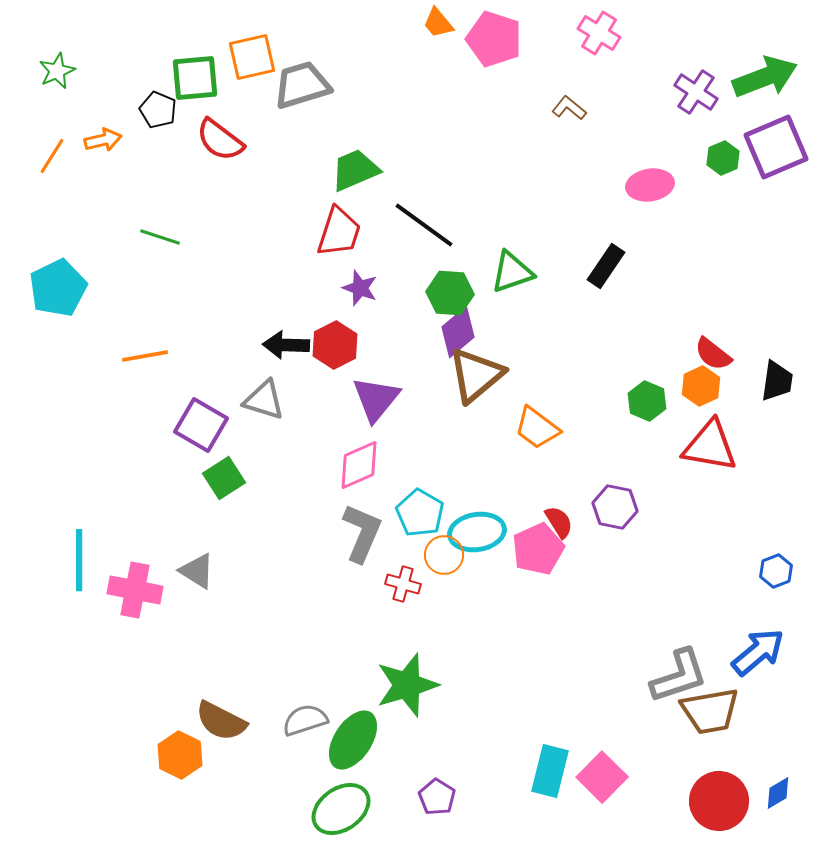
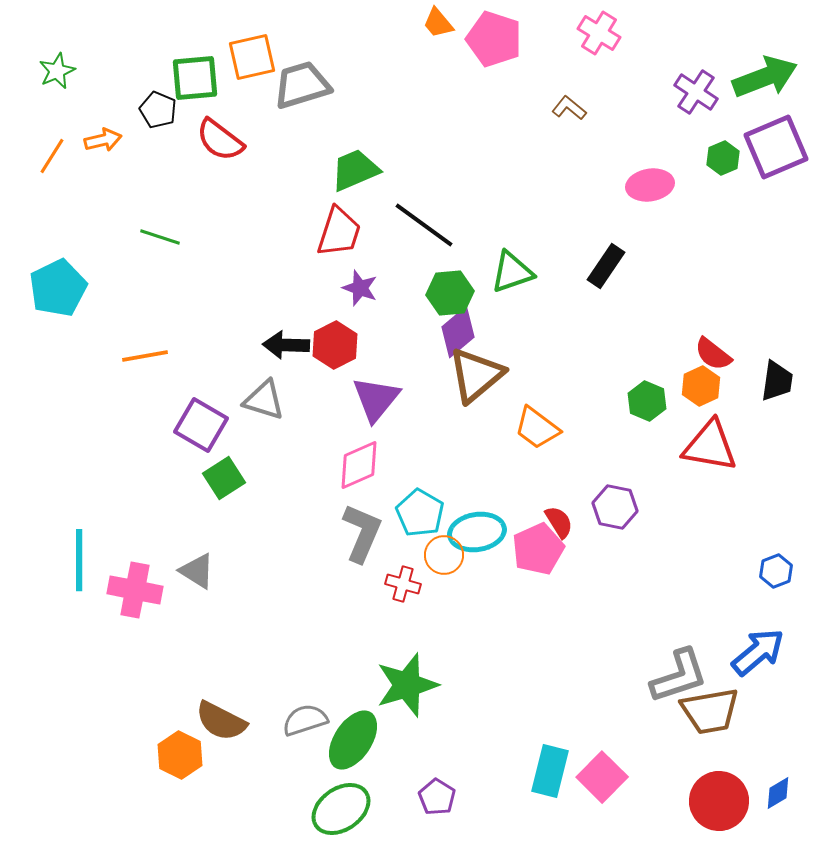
green hexagon at (450, 293): rotated 9 degrees counterclockwise
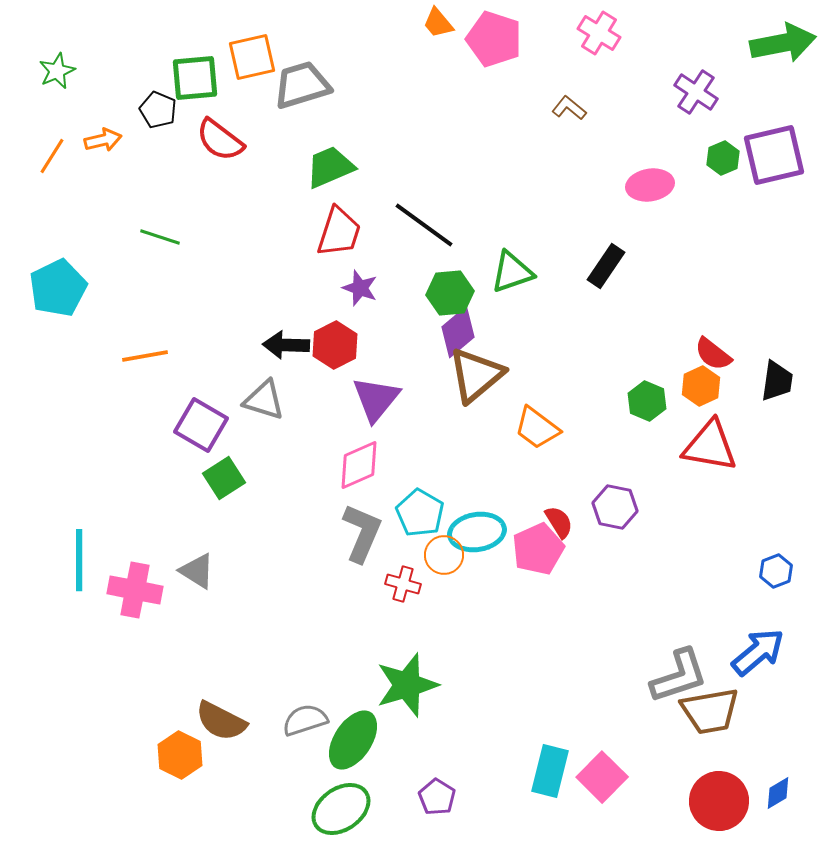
green arrow at (765, 77): moved 18 px right, 34 px up; rotated 10 degrees clockwise
purple square at (776, 147): moved 2 px left, 8 px down; rotated 10 degrees clockwise
green trapezoid at (355, 170): moved 25 px left, 3 px up
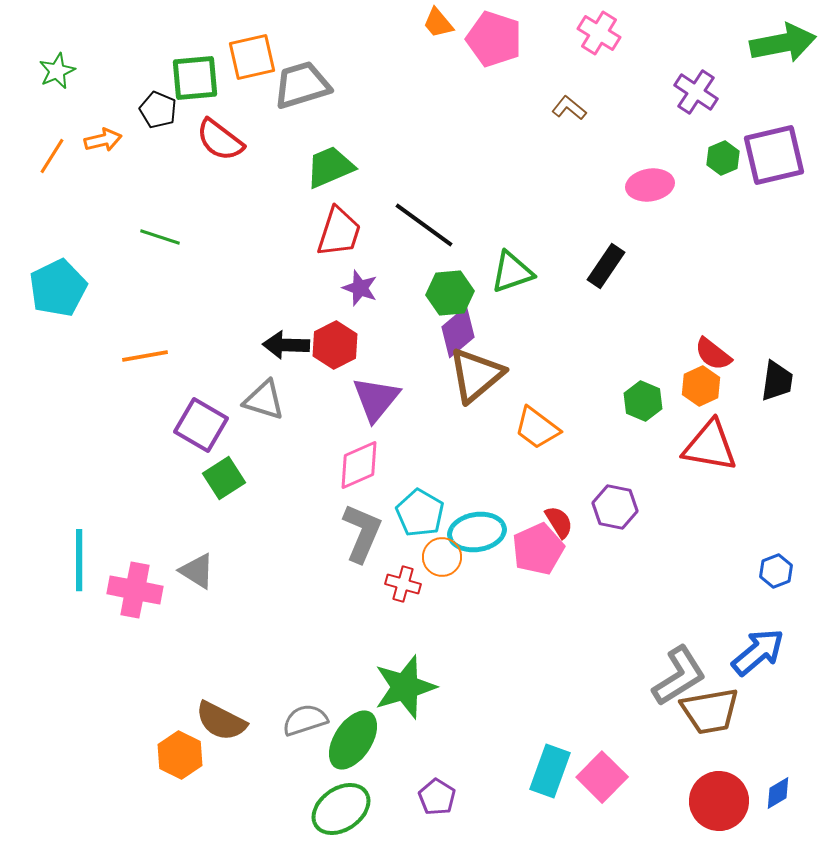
green hexagon at (647, 401): moved 4 px left
orange circle at (444, 555): moved 2 px left, 2 px down
gray L-shape at (679, 676): rotated 14 degrees counterclockwise
green star at (407, 685): moved 2 px left, 2 px down
cyan rectangle at (550, 771): rotated 6 degrees clockwise
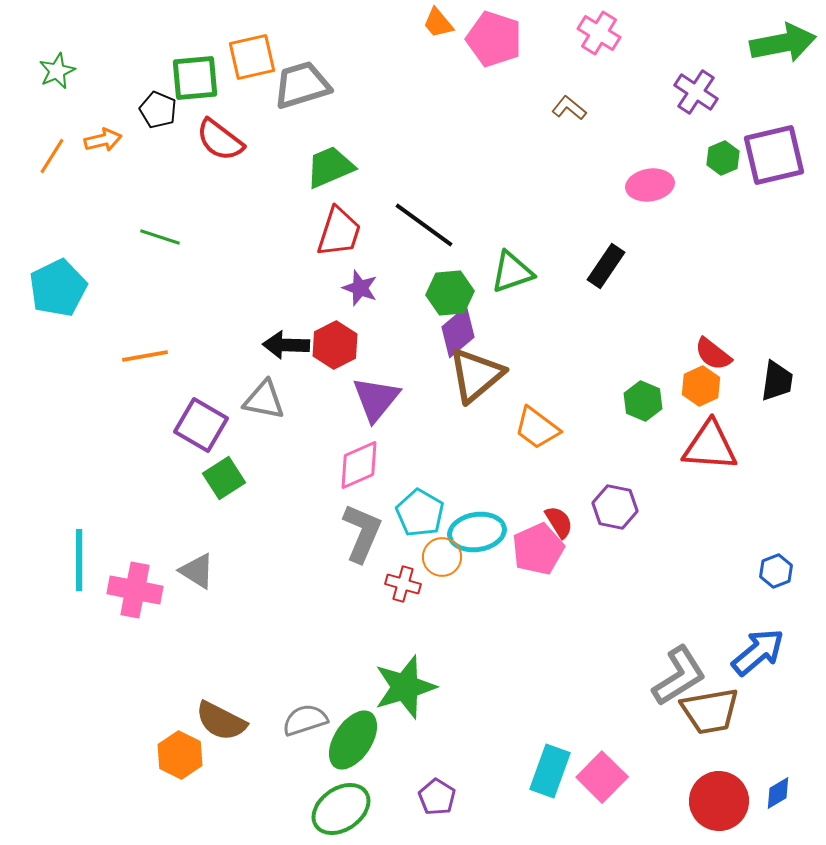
gray triangle at (264, 400): rotated 6 degrees counterclockwise
red triangle at (710, 446): rotated 6 degrees counterclockwise
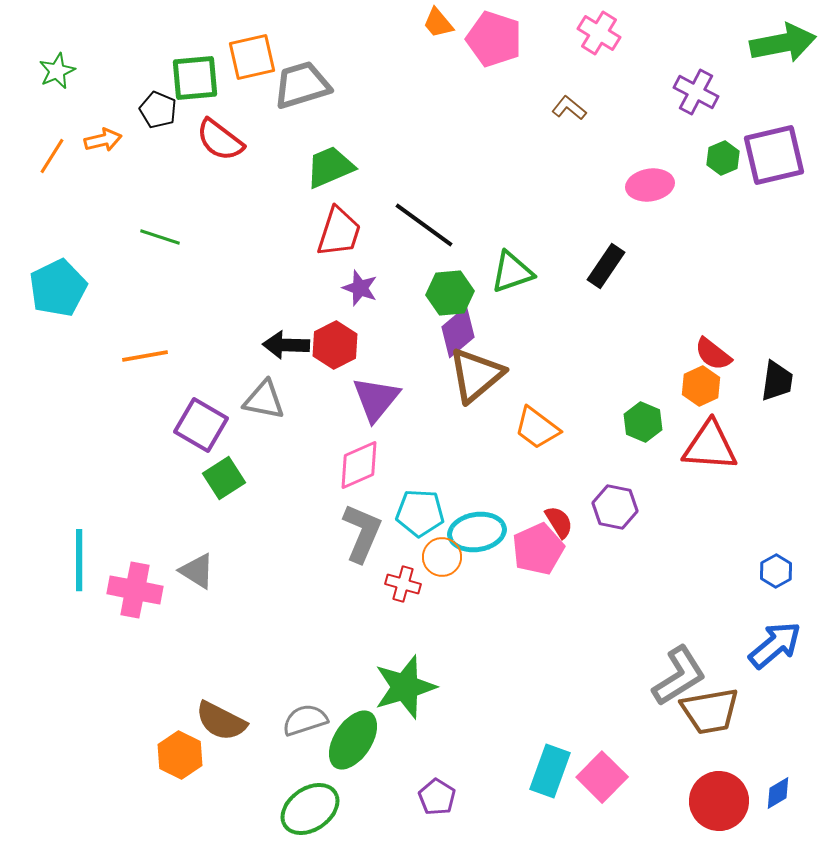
purple cross at (696, 92): rotated 6 degrees counterclockwise
green hexagon at (643, 401): moved 21 px down
cyan pentagon at (420, 513): rotated 27 degrees counterclockwise
blue hexagon at (776, 571): rotated 8 degrees counterclockwise
blue arrow at (758, 652): moved 17 px right, 7 px up
green ellipse at (341, 809): moved 31 px left
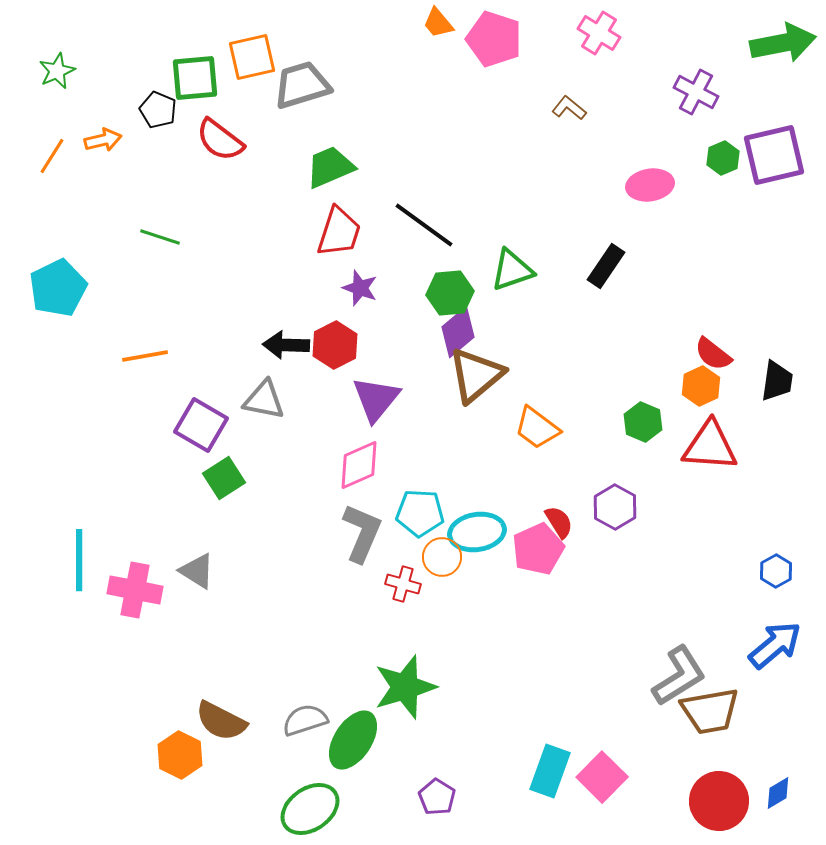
green triangle at (512, 272): moved 2 px up
purple hexagon at (615, 507): rotated 18 degrees clockwise
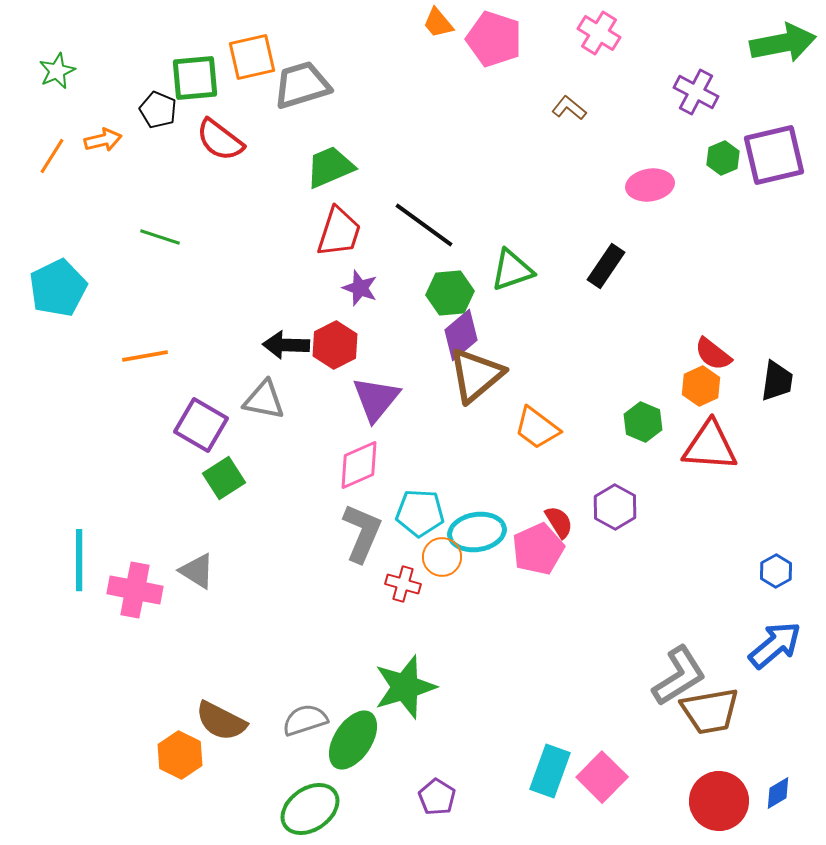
purple diamond at (458, 332): moved 3 px right, 3 px down
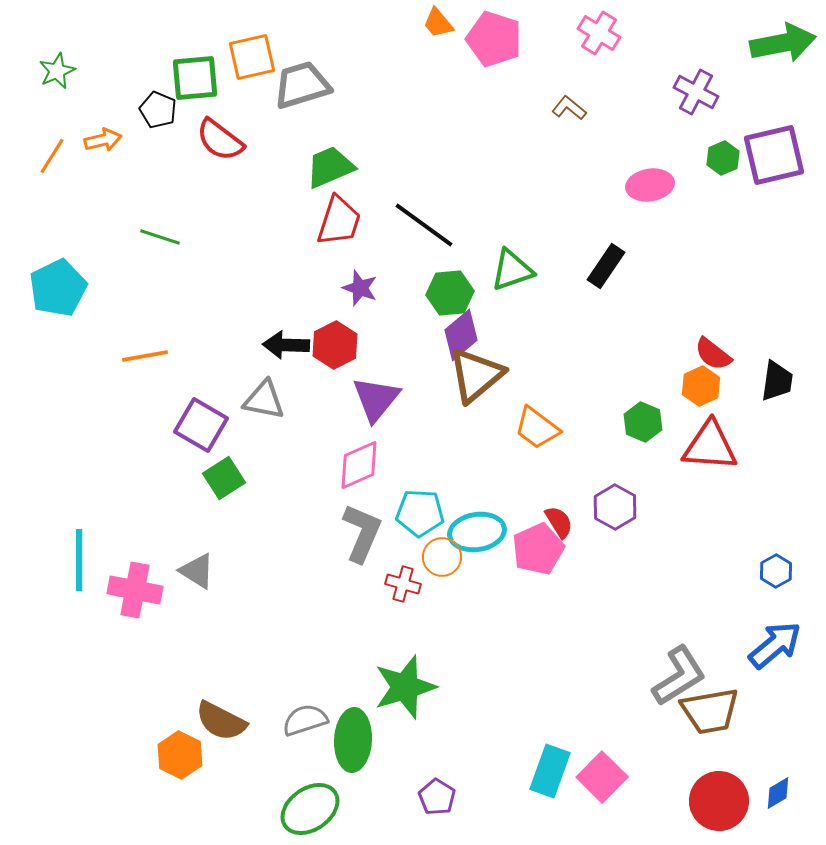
red trapezoid at (339, 232): moved 11 px up
green ellipse at (353, 740): rotated 30 degrees counterclockwise
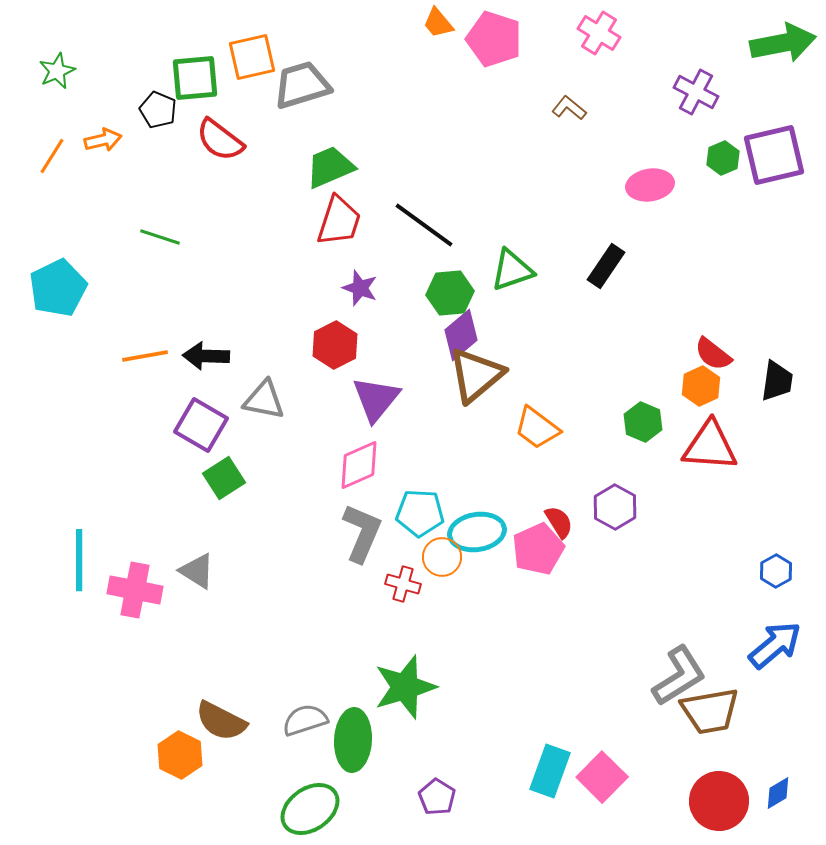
black arrow at (286, 345): moved 80 px left, 11 px down
